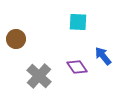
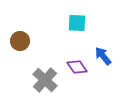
cyan square: moved 1 px left, 1 px down
brown circle: moved 4 px right, 2 px down
gray cross: moved 6 px right, 4 px down
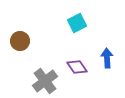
cyan square: rotated 30 degrees counterclockwise
blue arrow: moved 4 px right, 2 px down; rotated 36 degrees clockwise
gray cross: moved 1 px down; rotated 10 degrees clockwise
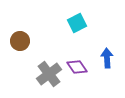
gray cross: moved 4 px right, 7 px up
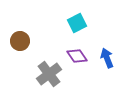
blue arrow: rotated 18 degrees counterclockwise
purple diamond: moved 11 px up
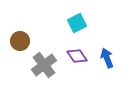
gray cross: moved 5 px left, 9 px up
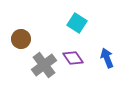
cyan square: rotated 30 degrees counterclockwise
brown circle: moved 1 px right, 2 px up
purple diamond: moved 4 px left, 2 px down
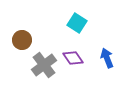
brown circle: moved 1 px right, 1 px down
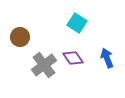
brown circle: moved 2 px left, 3 px up
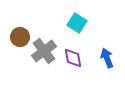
purple diamond: rotated 25 degrees clockwise
gray cross: moved 14 px up
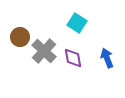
gray cross: rotated 10 degrees counterclockwise
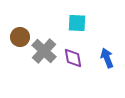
cyan square: rotated 30 degrees counterclockwise
